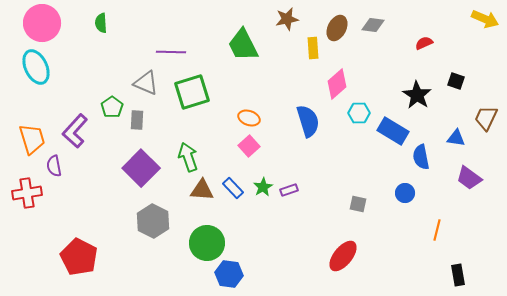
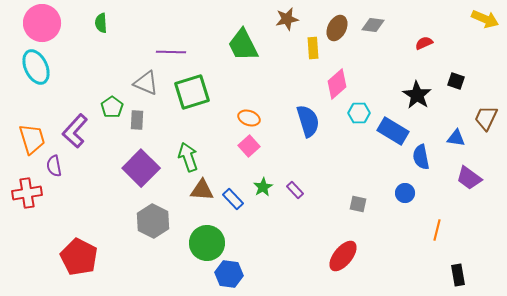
blue rectangle at (233, 188): moved 11 px down
purple rectangle at (289, 190): moved 6 px right; rotated 66 degrees clockwise
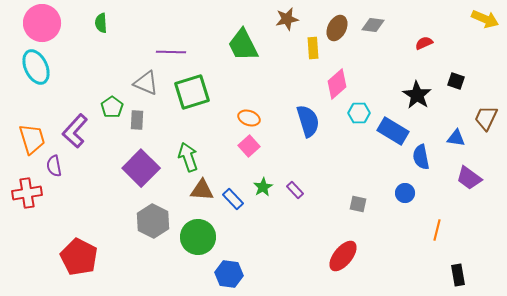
green circle at (207, 243): moved 9 px left, 6 px up
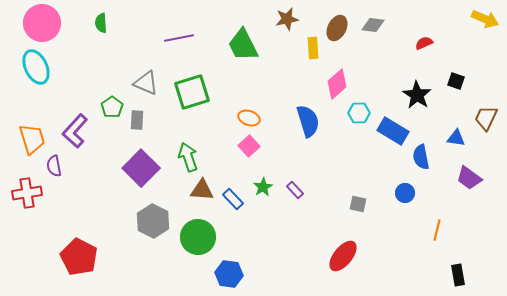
purple line at (171, 52): moved 8 px right, 14 px up; rotated 12 degrees counterclockwise
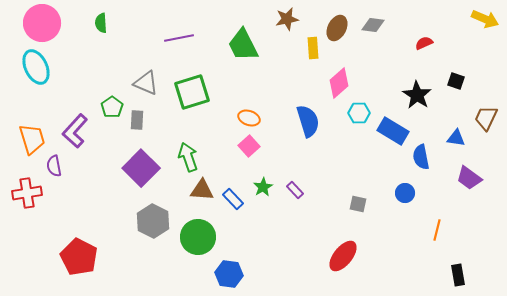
pink diamond at (337, 84): moved 2 px right, 1 px up
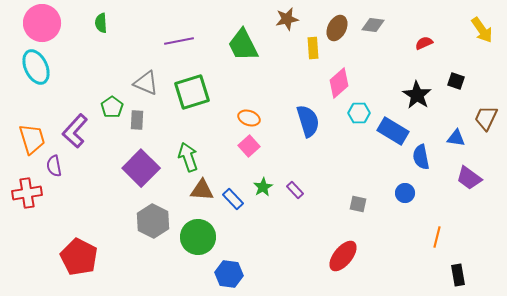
yellow arrow at (485, 19): moved 3 px left, 11 px down; rotated 32 degrees clockwise
purple line at (179, 38): moved 3 px down
orange line at (437, 230): moved 7 px down
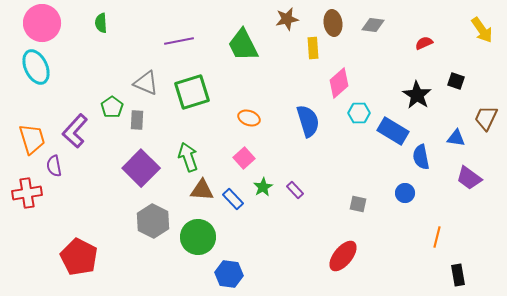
brown ellipse at (337, 28): moved 4 px left, 5 px up; rotated 35 degrees counterclockwise
pink square at (249, 146): moved 5 px left, 12 px down
